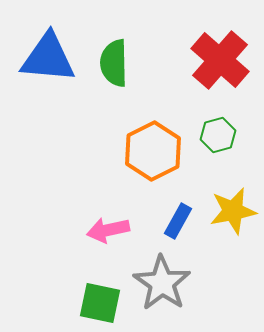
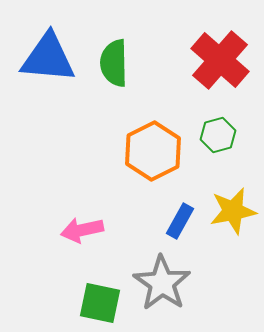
blue rectangle: moved 2 px right
pink arrow: moved 26 px left
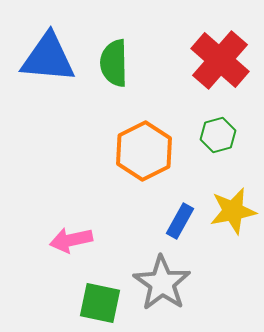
orange hexagon: moved 9 px left
pink arrow: moved 11 px left, 10 px down
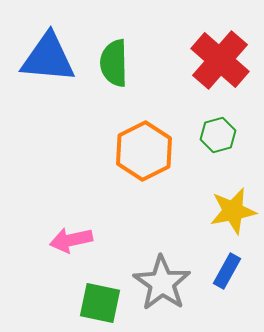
blue rectangle: moved 47 px right, 50 px down
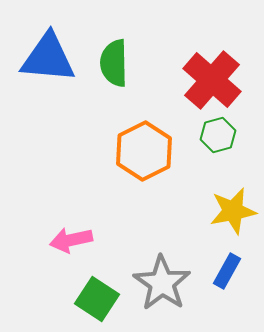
red cross: moved 8 px left, 20 px down
green square: moved 3 px left, 4 px up; rotated 21 degrees clockwise
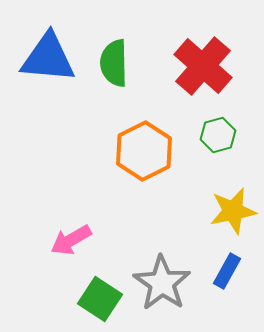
red cross: moved 9 px left, 14 px up
pink arrow: rotated 18 degrees counterclockwise
green square: moved 3 px right
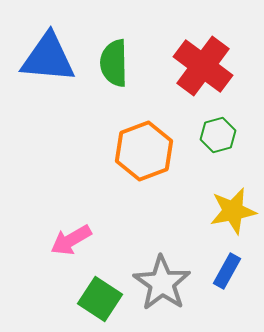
red cross: rotated 4 degrees counterclockwise
orange hexagon: rotated 6 degrees clockwise
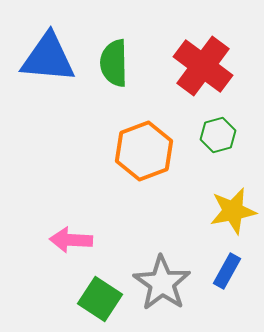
pink arrow: rotated 33 degrees clockwise
